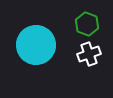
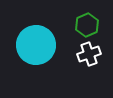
green hexagon: moved 1 px down; rotated 15 degrees clockwise
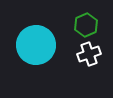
green hexagon: moved 1 px left
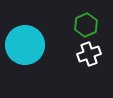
cyan circle: moved 11 px left
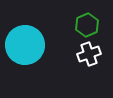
green hexagon: moved 1 px right
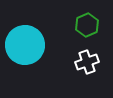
white cross: moved 2 px left, 8 px down
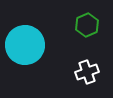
white cross: moved 10 px down
